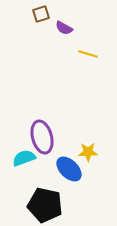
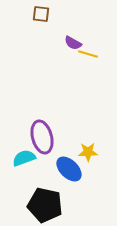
brown square: rotated 24 degrees clockwise
purple semicircle: moved 9 px right, 15 px down
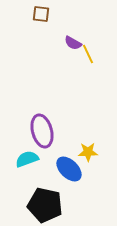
yellow line: rotated 48 degrees clockwise
purple ellipse: moved 6 px up
cyan semicircle: moved 3 px right, 1 px down
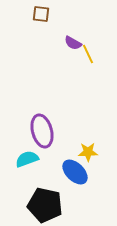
blue ellipse: moved 6 px right, 3 px down
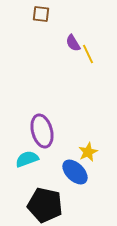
purple semicircle: rotated 30 degrees clockwise
yellow star: rotated 24 degrees counterclockwise
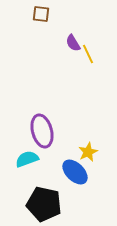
black pentagon: moved 1 px left, 1 px up
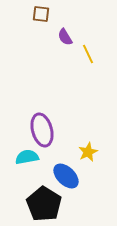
purple semicircle: moved 8 px left, 6 px up
purple ellipse: moved 1 px up
cyan semicircle: moved 2 px up; rotated 10 degrees clockwise
blue ellipse: moved 9 px left, 4 px down
black pentagon: rotated 20 degrees clockwise
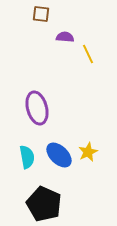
purple semicircle: rotated 126 degrees clockwise
purple ellipse: moved 5 px left, 22 px up
cyan semicircle: rotated 90 degrees clockwise
blue ellipse: moved 7 px left, 21 px up
black pentagon: rotated 8 degrees counterclockwise
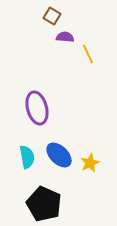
brown square: moved 11 px right, 2 px down; rotated 24 degrees clockwise
yellow star: moved 2 px right, 11 px down
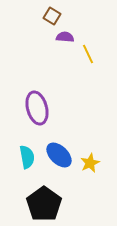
black pentagon: rotated 12 degrees clockwise
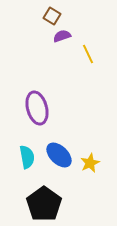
purple semicircle: moved 3 px left, 1 px up; rotated 24 degrees counterclockwise
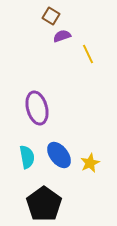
brown square: moved 1 px left
blue ellipse: rotated 8 degrees clockwise
